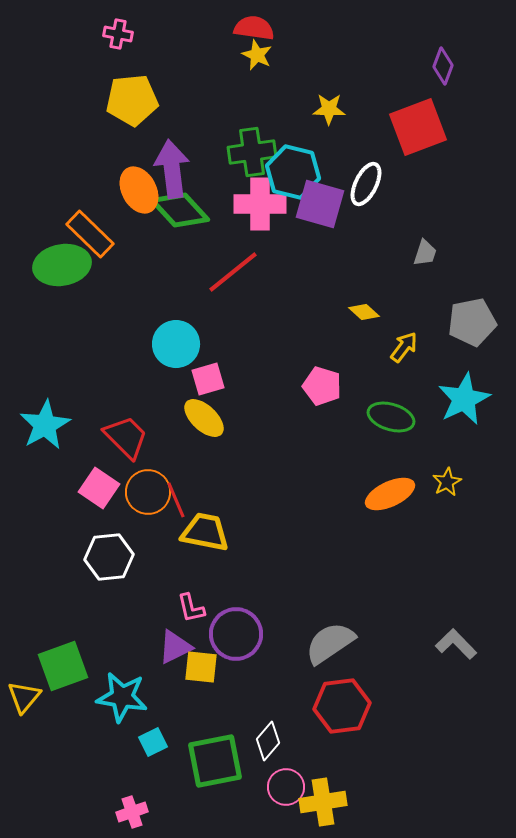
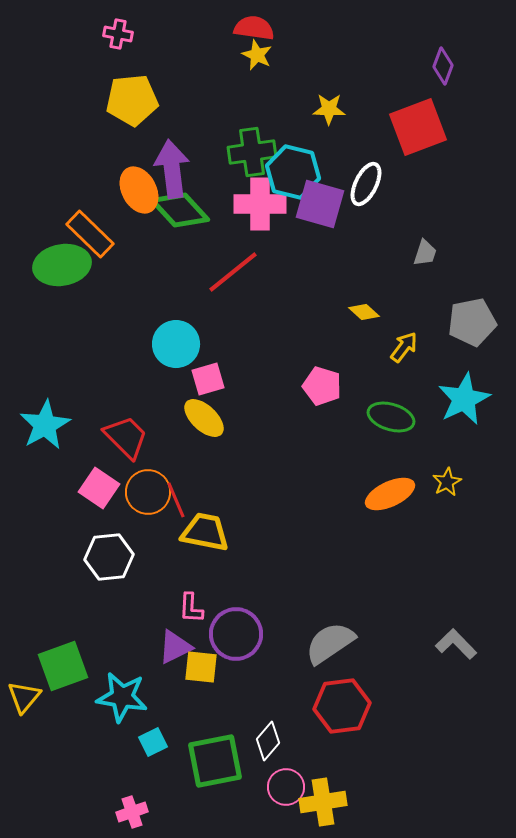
pink L-shape at (191, 608): rotated 16 degrees clockwise
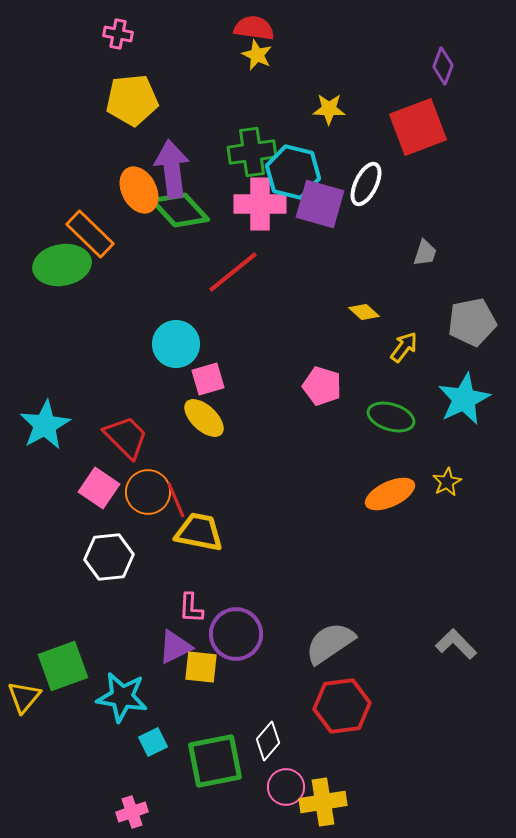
yellow trapezoid at (205, 532): moved 6 px left
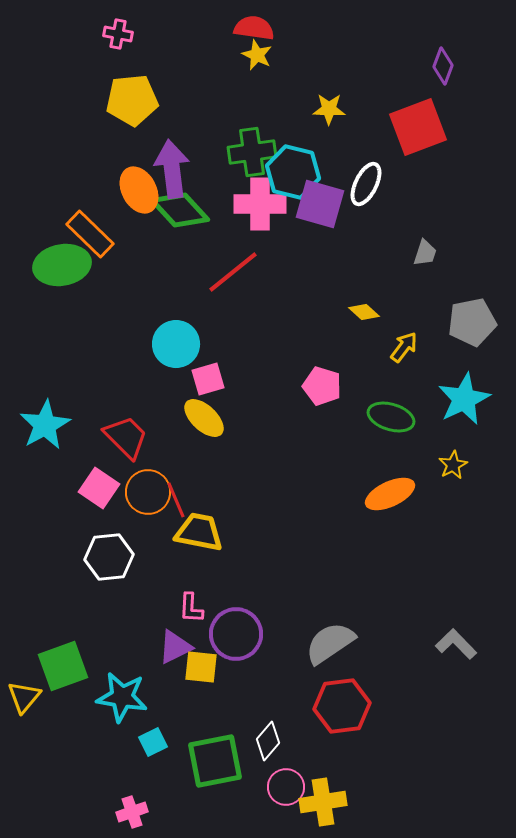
yellow star at (447, 482): moved 6 px right, 17 px up
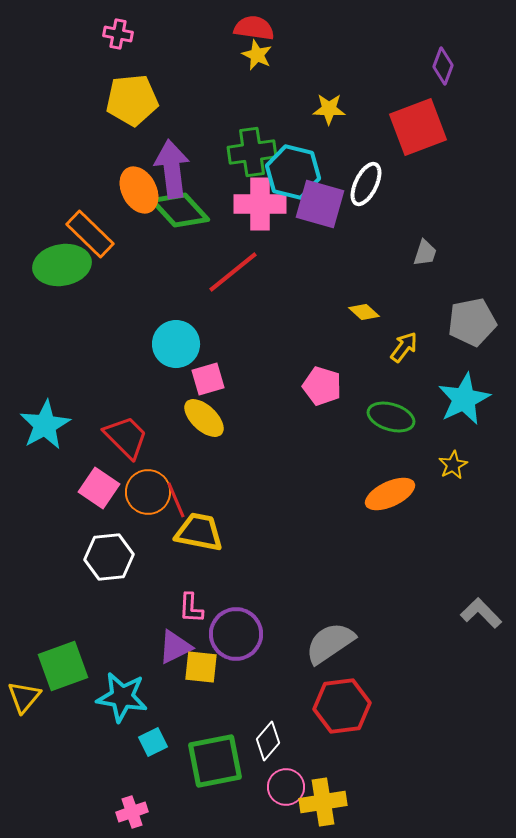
gray L-shape at (456, 644): moved 25 px right, 31 px up
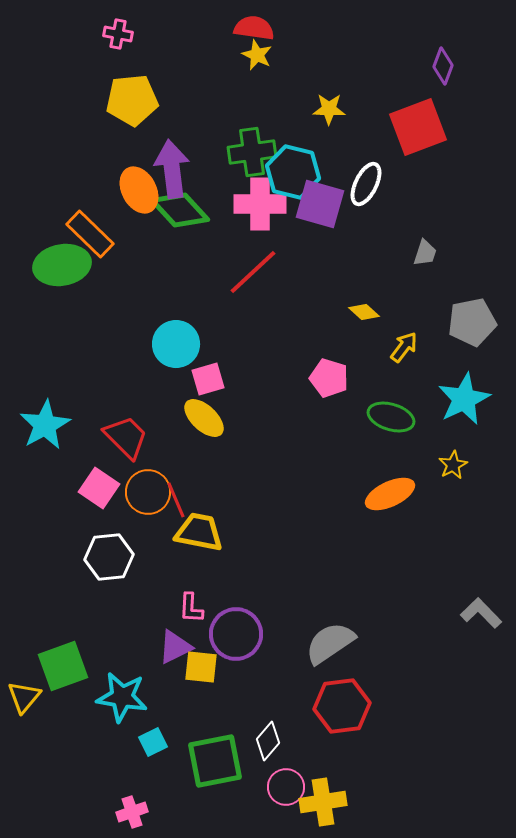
red line at (233, 272): moved 20 px right; rotated 4 degrees counterclockwise
pink pentagon at (322, 386): moved 7 px right, 8 px up
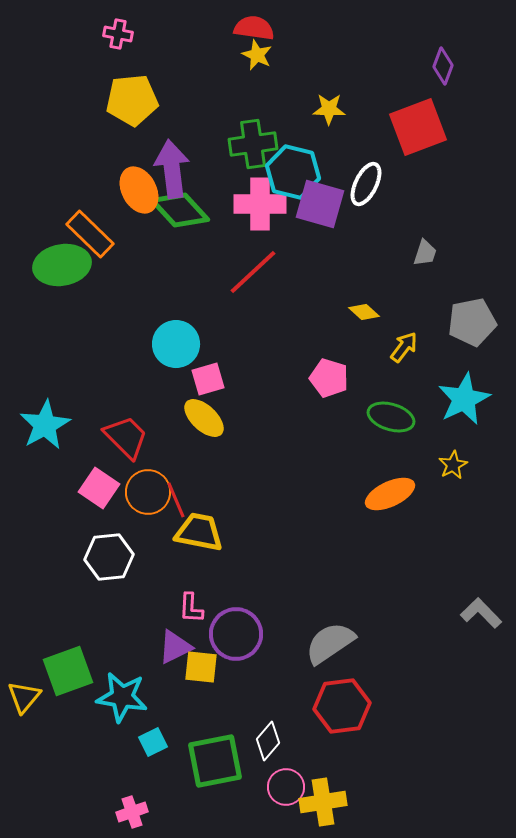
green cross at (252, 152): moved 1 px right, 8 px up
green square at (63, 666): moved 5 px right, 5 px down
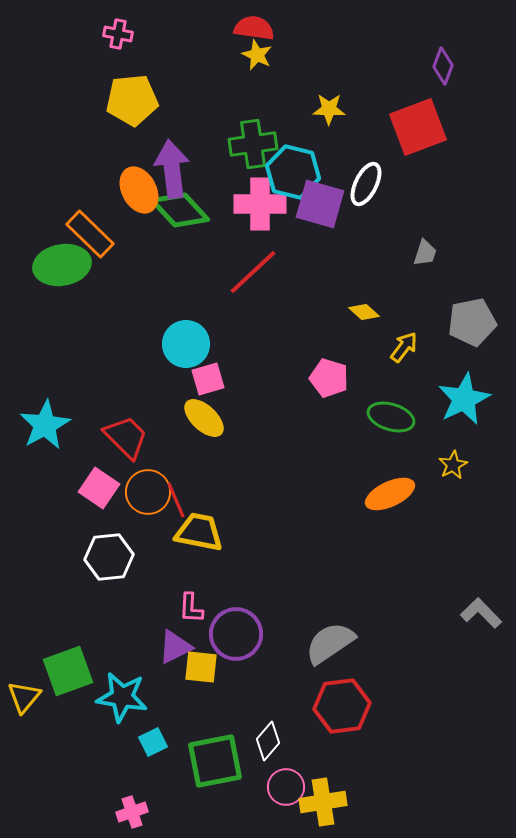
cyan circle at (176, 344): moved 10 px right
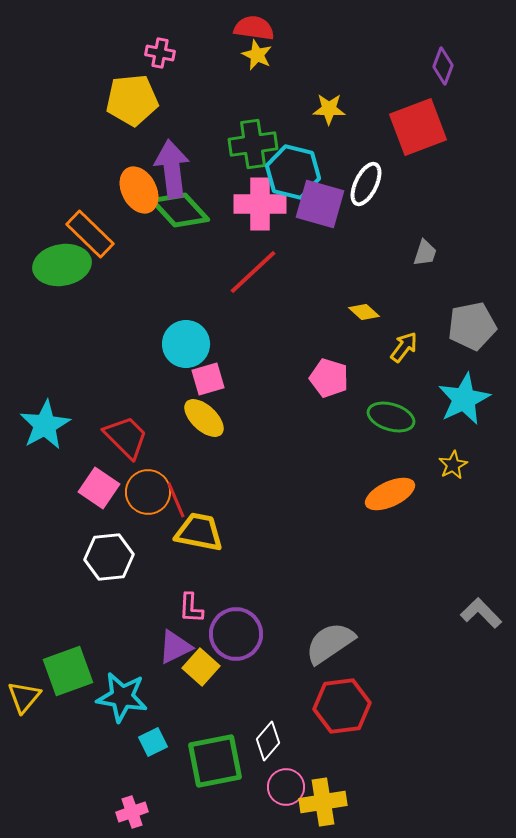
pink cross at (118, 34): moved 42 px right, 19 px down
gray pentagon at (472, 322): moved 4 px down
yellow square at (201, 667): rotated 36 degrees clockwise
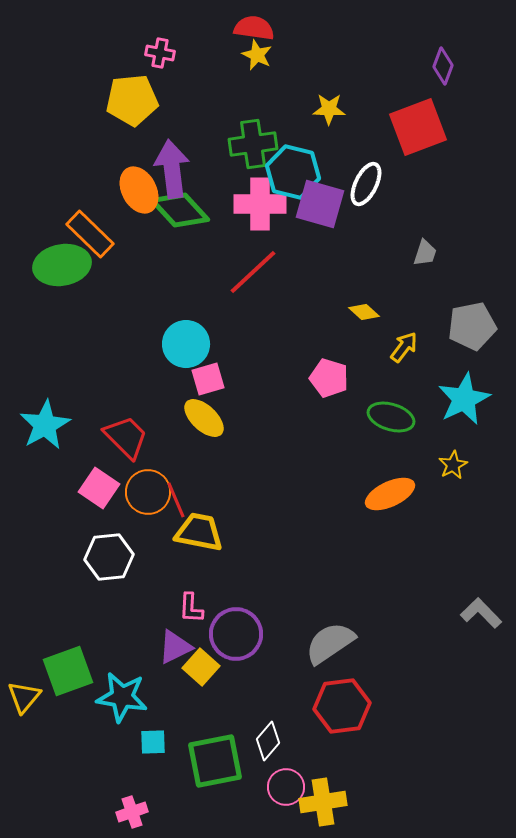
cyan square at (153, 742): rotated 24 degrees clockwise
